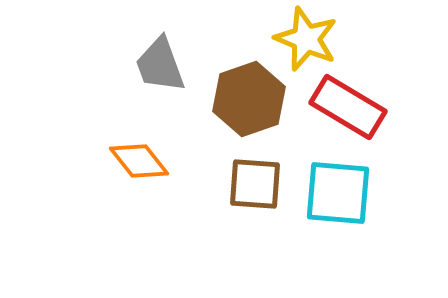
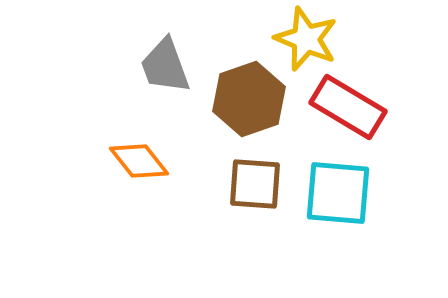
gray trapezoid: moved 5 px right, 1 px down
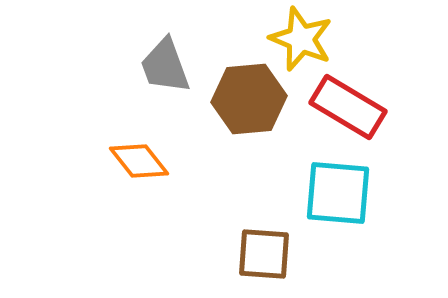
yellow star: moved 5 px left
brown hexagon: rotated 14 degrees clockwise
brown square: moved 9 px right, 70 px down
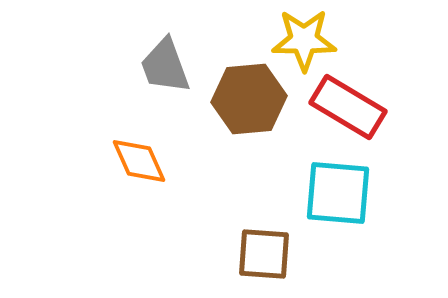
yellow star: moved 3 px right, 1 px down; rotated 22 degrees counterclockwise
orange diamond: rotated 14 degrees clockwise
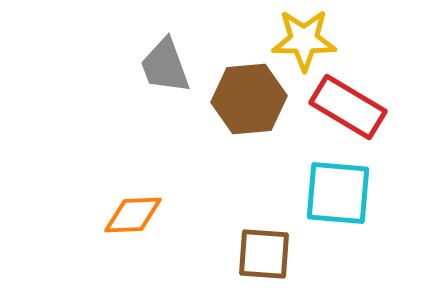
orange diamond: moved 6 px left, 54 px down; rotated 68 degrees counterclockwise
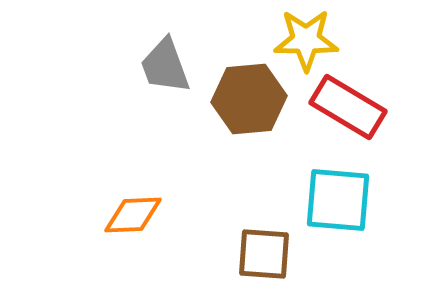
yellow star: moved 2 px right
cyan square: moved 7 px down
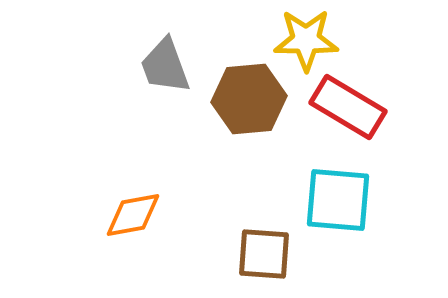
orange diamond: rotated 8 degrees counterclockwise
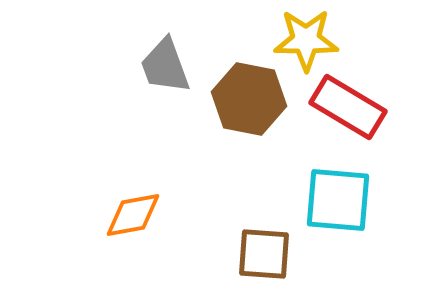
brown hexagon: rotated 16 degrees clockwise
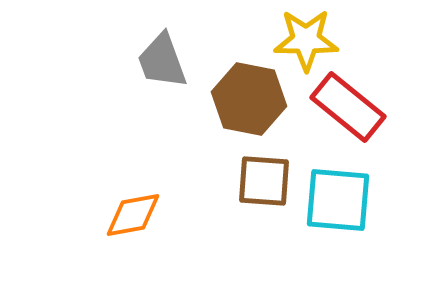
gray trapezoid: moved 3 px left, 5 px up
red rectangle: rotated 8 degrees clockwise
brown square: moved 73 px up
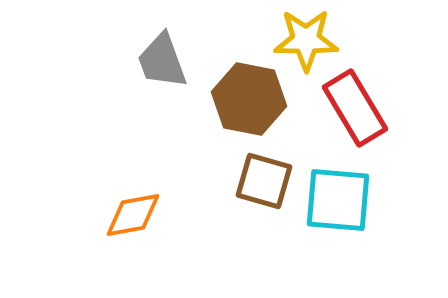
red rectangle: moved 7 px right, 1 px down; rotated 20 degrees clockwise
brown square: rotated 12 degrees clockwise
